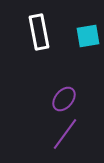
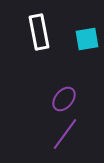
cyan square: moved 1 px left, 3 px down
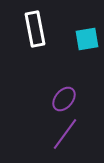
white rectangle: moved 4 px left, 3 px up
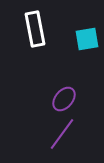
purple line: moved 3 px left
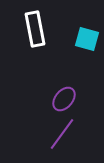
cyan square: rotated 25 degrees clockwise
